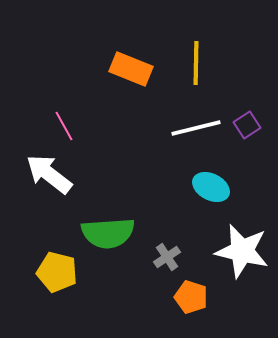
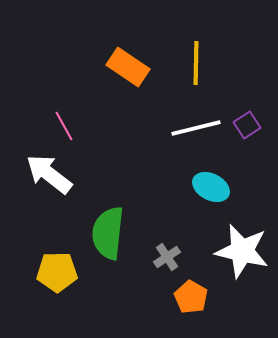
orange rectangle: moved 3 px left, 2 px up; rotated 12 degrees clockwise
green semicircle: rotated 100 degrees clockwise
yellow pentagon: rotated 15 degrees counterclockwise
orange pentagon: rotated 12 degrees clockwise
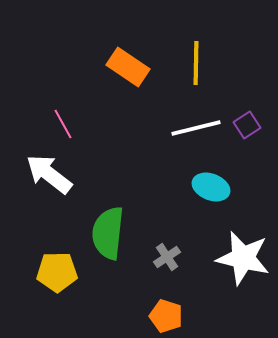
pink line: moved 1 px left, 2 px up
cyan ellipse: rotated 6 degrees counterclockwise
white star: moved 1 px right, 7 px down
orange pentagon: moved 25 px left, 19 px down; rotated 12 degrees counterclockwise
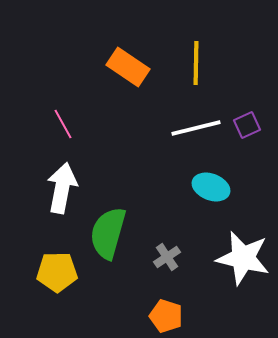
purple square: rotated 8 degrees clockwise
white arrow: moved 13 px right, 14 px down; rotated 63 degrees clockwise
green semicircle: rotated 10 degrees clockwise
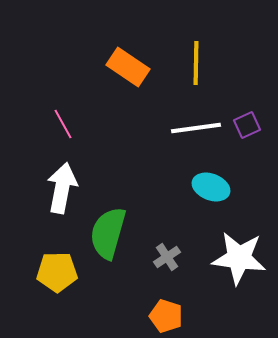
white line: rotated 6 degrees clockwise
white star: moved 4 px left; rotated 6 degrees counterclockwise
